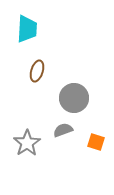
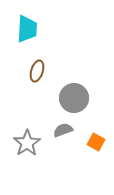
orange square: rotated 12 degrees clockwise
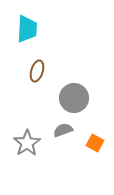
orange square: moved 1 px left, 1 px down
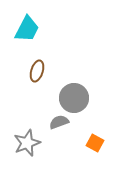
cyan trapezoid: rotated 24 degrees clockwise
gray semicircle: moved 4 px left, 8 px up
gray star: rotated 12 degrees clockwise
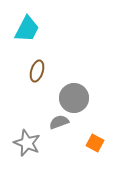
gray star: rotated 28 degrees counterclockwise
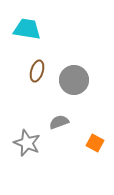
cyan trapezoid: rotated 108 degrees counterclockwise
gray circle: moved 18 px up
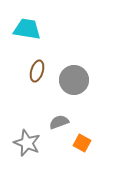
orange square: moved 13 px left
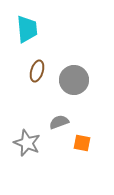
cyan trapezoid: rotated 76 degrees clockwise
orange square: rotated 18 degrees counterclockwise
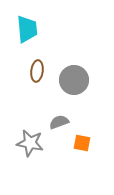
brown ellipse: rotated 10 degrees counterclockwise
gray star: moved 3 px right; rotated 12 degrees counterclockwise
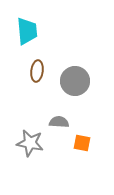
cyan trapezoid: moved 2 px down
gray circle: moved 1 px right, 1 px down
gray semicircle: rotated 24 degrees clockwise
